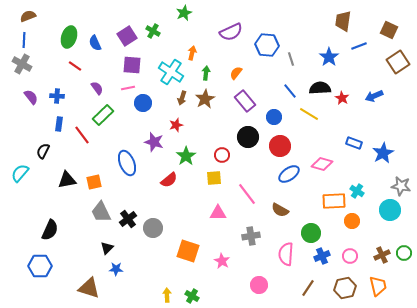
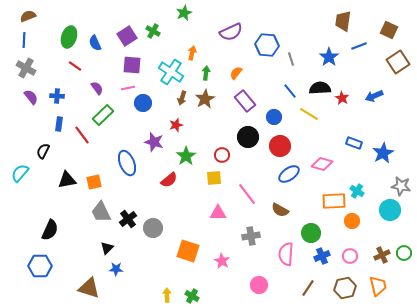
gray cross at (22, 64): moved 4 px right, 4 px down
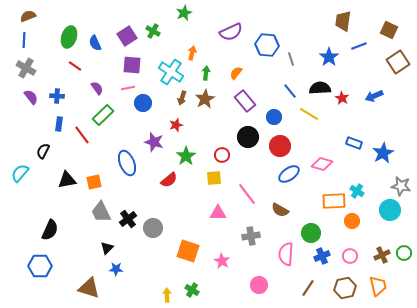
green cross at (192, 296): moved 6 px up
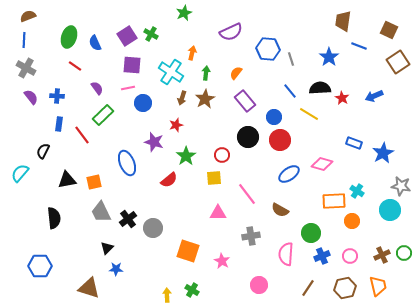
green cross at (153, 31): moved 2 px left, 3 px down
blue hexagon at (267, 45): moved 1 px right, 4 px down
blue line at (359, 46): rotated 42 degrees clockwise
red circle at (280, 146): moved 6 px up
black semicircle at (50, 230): moved 4 px right, 12 px up; rotated 30 degrees counterclockwise
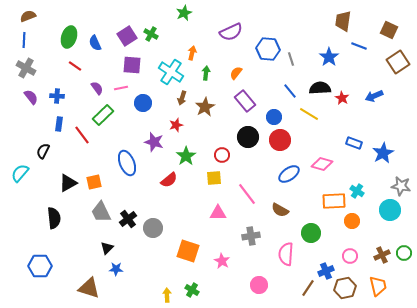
pink line at (128, 88): moved 7 px left
brown star at (205, 99): moved 8 px down
black triangle at (67, 180): moved 1 px right, 3 px down; rotated 18 degrees counterclockwise
blue cross at (322, 256): moved 4 px right, 15 px down
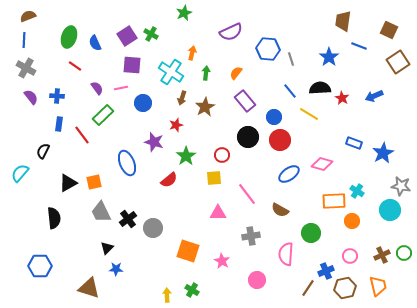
pink circle at (259, 285): moved 2 px left, 5 px up
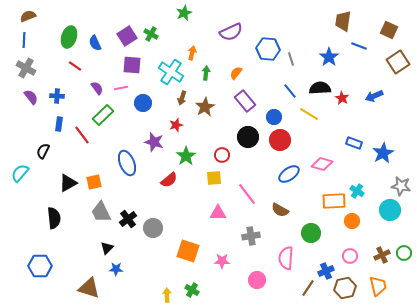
pink semicircle at (286, 254): moved 4 px down
pink star at (222, 261): rotated 28 degrees counterclockwise
